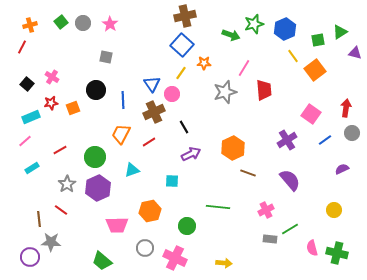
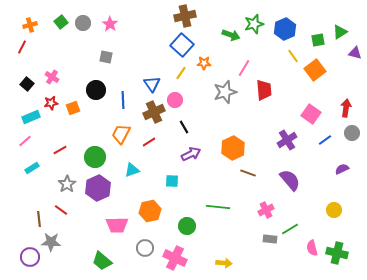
pink circle at (172, 94): moved 3 px right, 6 px down
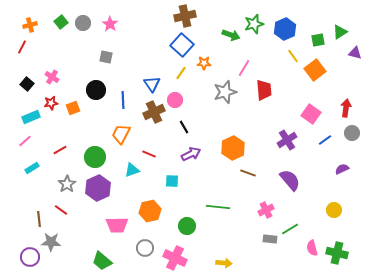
red line at (149, 142): moved 12 px down; rotated 56 degrees clockwise
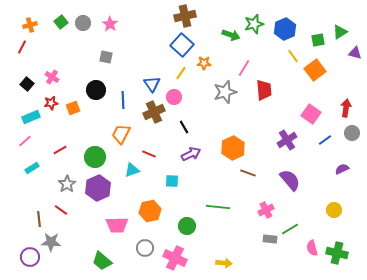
pink circle at (175, 100): moved 1 px left, 3 px up
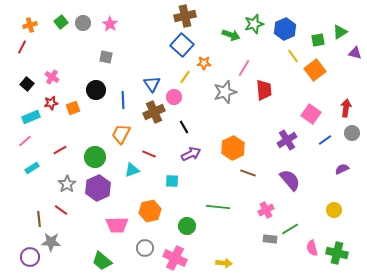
yellow line at (181, 73): moved 4 px right, 4 px down
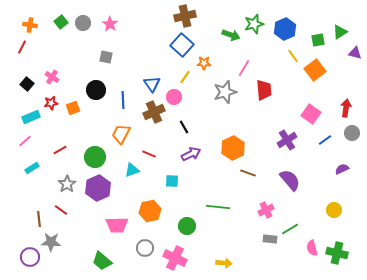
orange cross at (30, 25): rotated 24 degrees clockwise
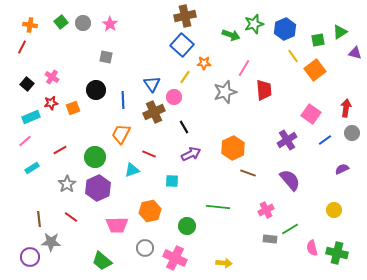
red line at (61, 210): moved 10 px right, 7 px down
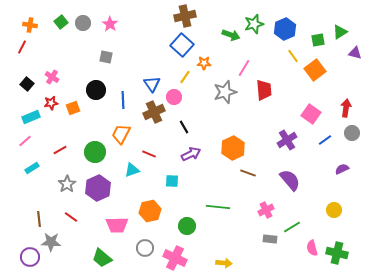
green circle at (95, 157): moved 5 px up
green line at (290, 229): moved 2 px right, 2 px up
green trapezoid at (102, 261): moved 3 px up
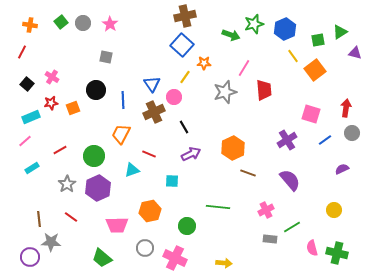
red line at (22, 47): moved 5 px down
pink square at (311, 114): rotated 18 degrees counterclockwise
green circle at (95, 152): moved 1 px left, 4 px down
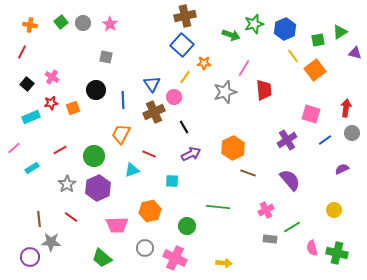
pink line at (25, 141): moved 11 px left, 7 px down
